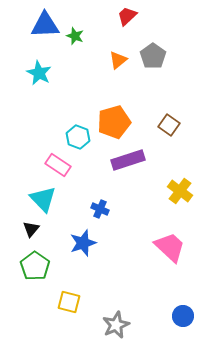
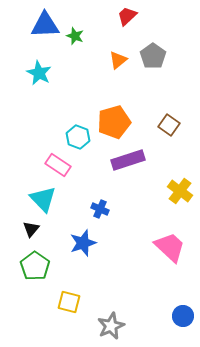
gray star: moved 5 px left, 1 px down
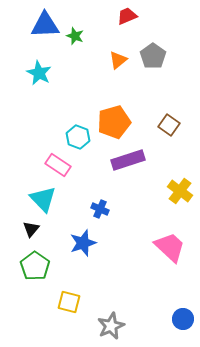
red trapezoid: rotated 20 degrees clockwise
blue circle: moved 3 px down
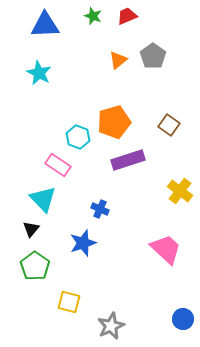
green star: moved 18 px right, 20 px up
pink trapezoid: moved 4 px left, 2 px down
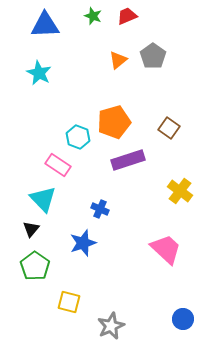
brown square: moved 3 px down
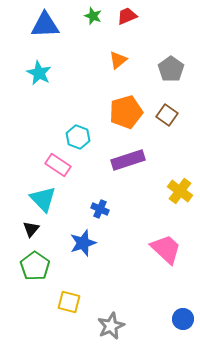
gray pentagon: moved 18 px right, 13 px down
orange pentagon: moved 12 px right, 10 px up
brown square: moved 2 px left, 13 px up
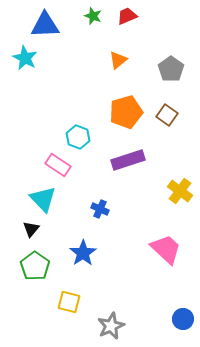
cyan star: moved 14 px left, 15 px up
blue star: moved 10 px down; rotated 16 degrees counterclockwise
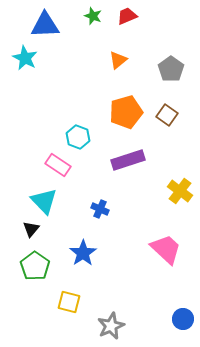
cyan triangle: moved 1 px right, 2 px down
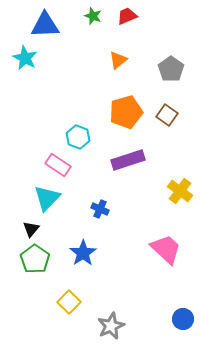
cyan triangle: moved 3 px right, 3 px up; rotated 28 degrees clockwise
green pentagon: moved 7 px up
yellow square: rotated 30 degrees clockwise
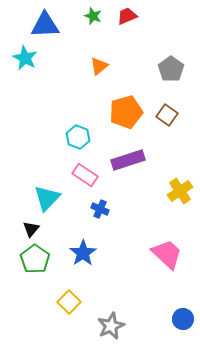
orange triangle: moved 19 px left, 6 px down
pink rectangle: moved 27 px right, 10 px down
yellow cross: rotated 20 degrees clockwise
pink trapezoid: moved 1 px right, 5 px down
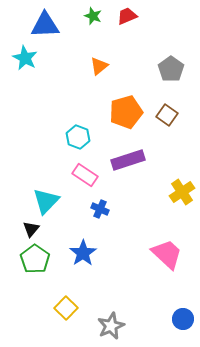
yellow cross: moved 2 px right, 1 px down
cyan triangle: moved 1 px left, 3 px down
yellow square: moved 3 px left, 6 px down
